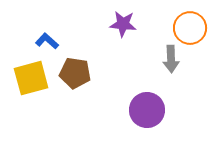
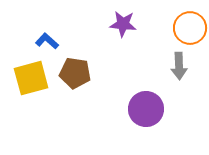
gray arrow: moved 8 px right, 7 px down
purple circle: moved 1 px left, 1 px up
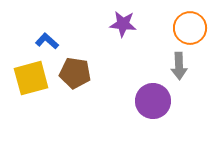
purple circle: moved 7 px right, 8 px up
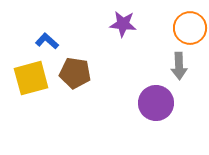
purple circle: moved 3 px right, 2 px down
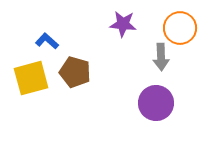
orange circle: moved 10 px left
gray arrow: moved 18 px left, 9 px up
brown pentagon: moved 1 px up; rotated 8 degrees clockwise
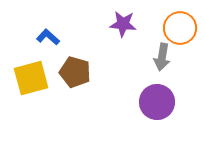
blue L-shape: moved 1 px right, 4 px up
gray arrow: moved 1 px right; rotated 12 degrees clockwise
purple circle: moved 1 px right, 1 px up
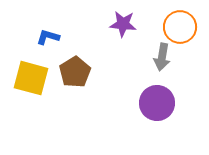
orange circle: moved 1 px up
blue L-shape: rotated 25 degrees counterclockwise
brown pentagon: rotated 24 degrees clockwise
yellow square: rotated 30 degrees clockwise
purple circle: moved 1 px down
